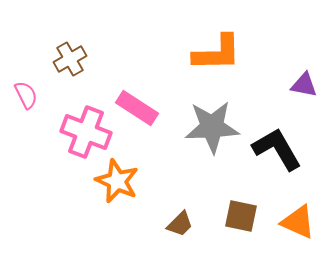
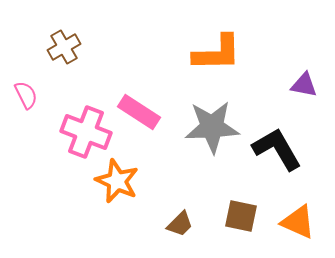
brown cross: moved 6 px left, 12 px up
pink rectangle: moved 2 px right, 4 px down
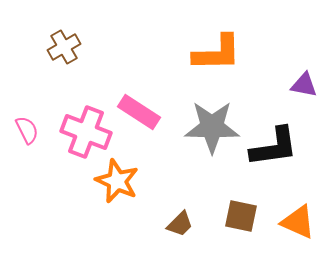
pink semicircle: moved 1 px right, 35 px down
gray star: rotated 4 degrees clockwise
black L-shape: moved 3 px left, 2 px up; rotated 112 degrees clockwise
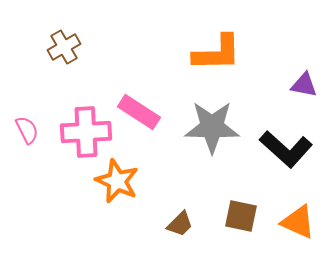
pink cross: rotated 24 degrees counterclockwise
black L-shape: moved 12 px right, 2 px down; rotated 50 degrees clockwise
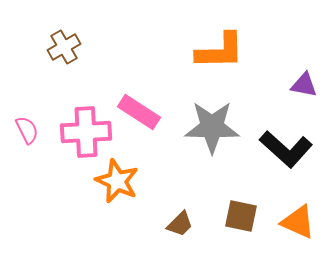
orange L-shape: moved 3 px right, 2 px up
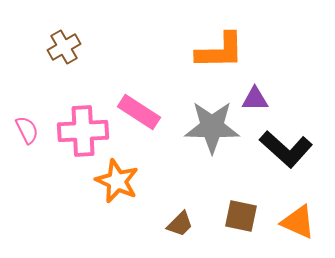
purple triangle: moved 49 px left, 14 px down; rotated 12 degrees counterclockwise
pink cross: moved 3 px left, 1 px up
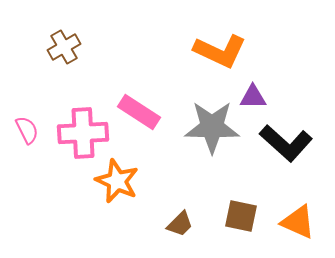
orange L-shape: rotated 26 degrees clockwise
purple triangle: moved 2 px left, 2 px up
pink cross: moved 2 px down
black L-shape: moved 6 px up
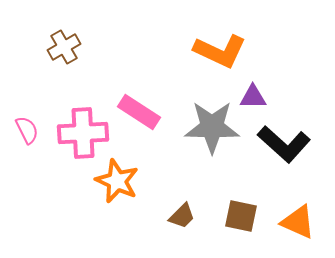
black L-shape: moved 2 px left, 1 px down
brown trapezoid: moved 2 px right, 8 px up
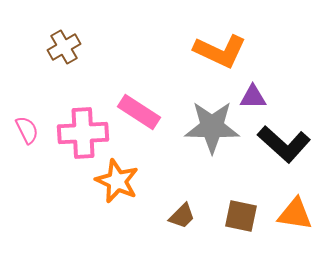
orange triangle: moved 3 px left, 8 px up; rotated 15 degrees counterclockwise
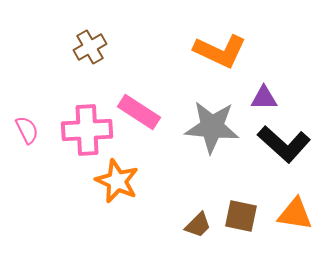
brown cross: moved 26 px right
purple triangle: moved 11 px right, 1 px down
gray star: rotated 4 degrees clockwise
pink cross: moved 4 px right, 3 px up
brown trapezoid: moved 16 px right, 9 px down
